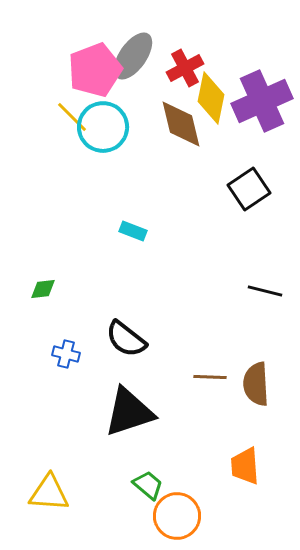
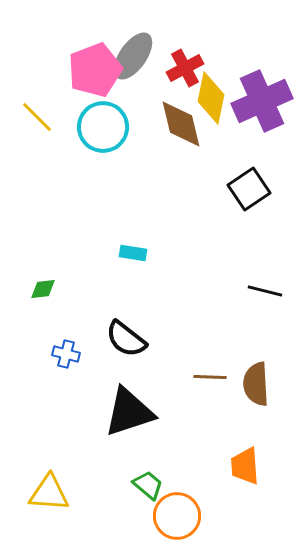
yellow line: moved 35 px left
cyan rectangle: moved 22 px down; rotated 12 degrees counterclockwise
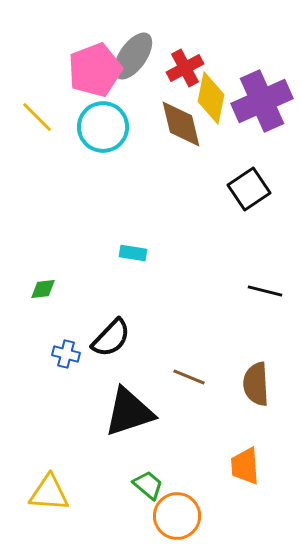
black semicircle: moved 15 px left, 1 px up; rotated 84 degrees counterclockwise
brown line: moved 21 px left; rotated 20 degrees clockwise
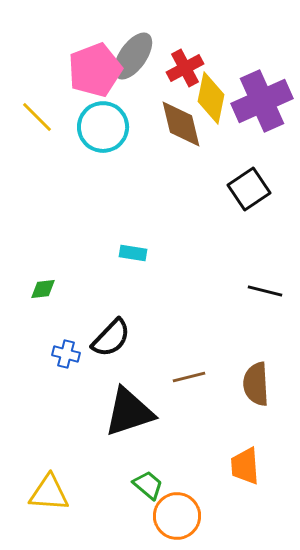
brown line: rotated 36 degrees counterclockwise
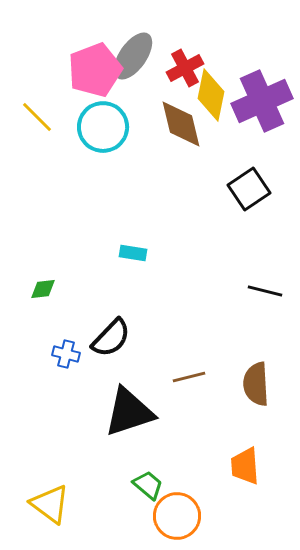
yellow diamond: moved 3 px up
yellow triangle: moved 1 px right, 11 px down; rotated 33 degrees clockwise
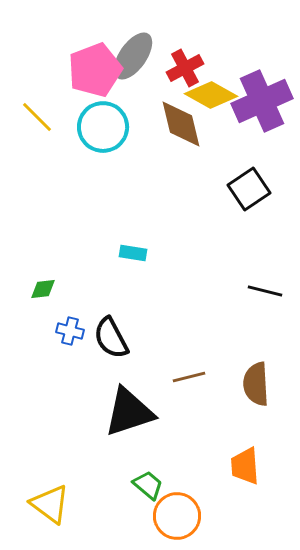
yellow diamond: rotated 72 degrees counterclockwise
black semicircle: rotated 108 degrees clockwise
blue cross: moved 4 px right, 23 px up
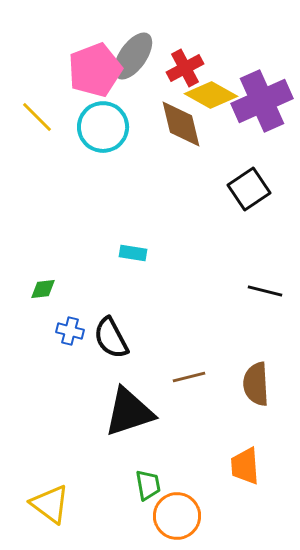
green trapezoid: rotated 40 degrees clockwise
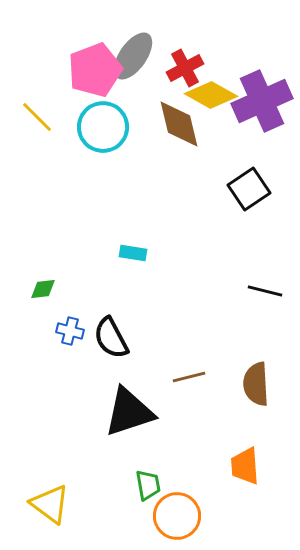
brown diamond: moved 2 px left
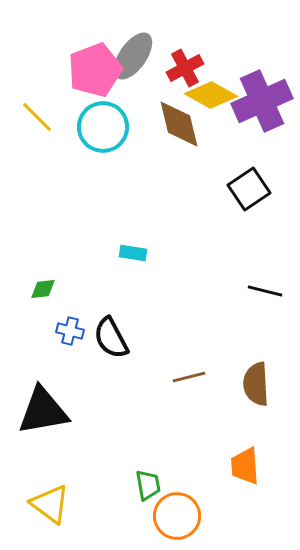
black triangle: moved 86 px left, 1 px up; rotated 8 degrees clockwise
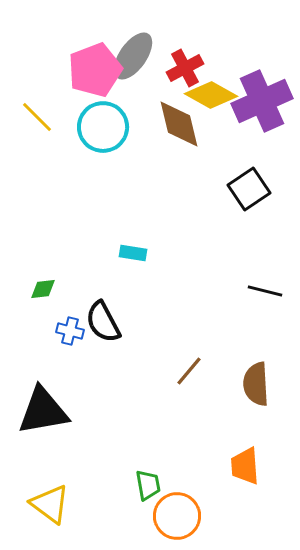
black semicircle: moved 8 px left, 16 px up
brown line: moved 6 px up; rotated 36 degrees counterclockwise
